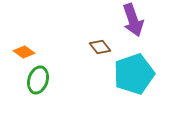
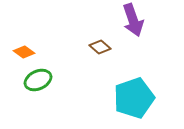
brown diamond: rotated 10 degrees counterclockwise
cyan pentagon: moved 24 px down
green ellipse: rotated 48 degrees clockwise
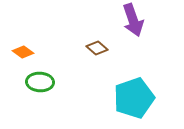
brown diamond: moved 3 px left, 1 px down
orange diamond: moved 1 px left
green ellipse: moved 2 px right, 2 px down; rotated 28 degrees clockwise
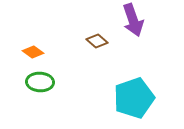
brown diamond: moved 7 px up
orange diamond: moved 10 px right
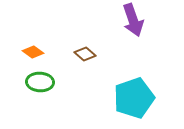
brown diamond: moved 12 px left, 13 px down
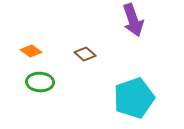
orange diamond: moved 2 px left, 1 px up
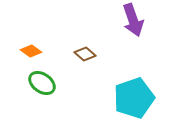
green ellipse: moved 2 px right, 1 px down; rotated 32 degrees clockwise
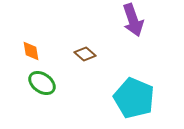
orange diamond: rotated 45 degrees clockwise
cyan pentagon: rotated 30 degrees counterclockwise
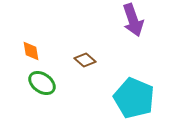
brown diamond: moved 6 px down
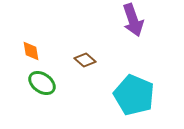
cyan pentagon: moved 3 px up
